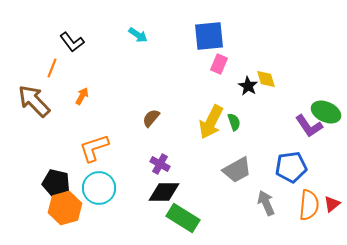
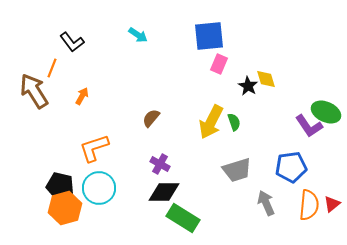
brown arrow: moved 10 px up; rotated 12 degrees clockwise
gray trapezoid: rotated 12 degrees clockwise
black pentagon: moved 4 px right, 3 px down
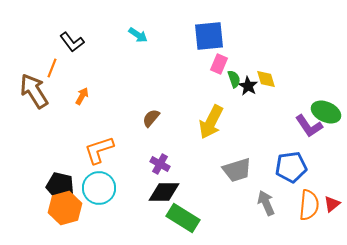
green semicircle: moved 43 px up
orange L-shape: moved 5 px right, 2 px down
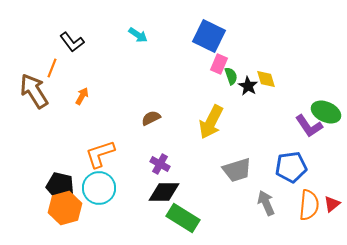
blue square: rotated 32 degrees clockwise
green semicircle: moved 3 px left, 3 px up
brown semicircle: rotated 24 degrees clockwise
orange L-shape: moved 1 px right, 4 px down
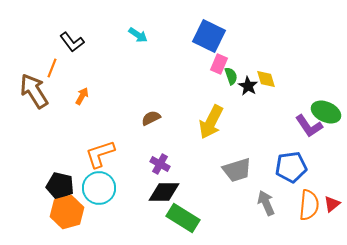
orange hexagon: moved 2 px right, 4 px down
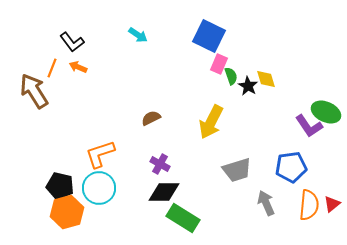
orange arrow: moved 4 px left, 29 px up; rotated 96 degrees counterclockwise
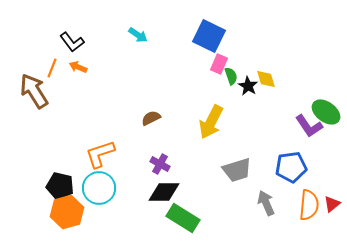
green ellipse: rotated 12 degrees clockwise
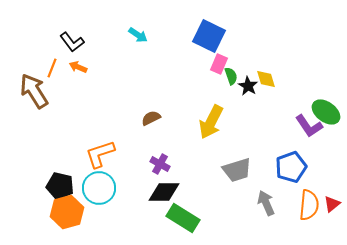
blue pentagon: rotated 12 degrees counterclockwise
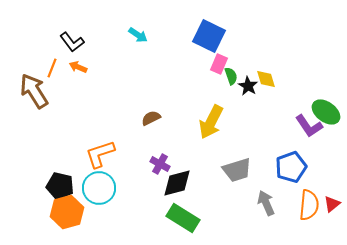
black diamond: moved 13 px right, 9 px up; rotated 16 degrees counterclockwise
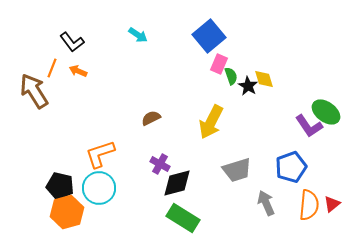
blue square: rotated 24 degrees clockwise
orange arrow: moved 4 px down
yellow diamond: moved 2 px left
